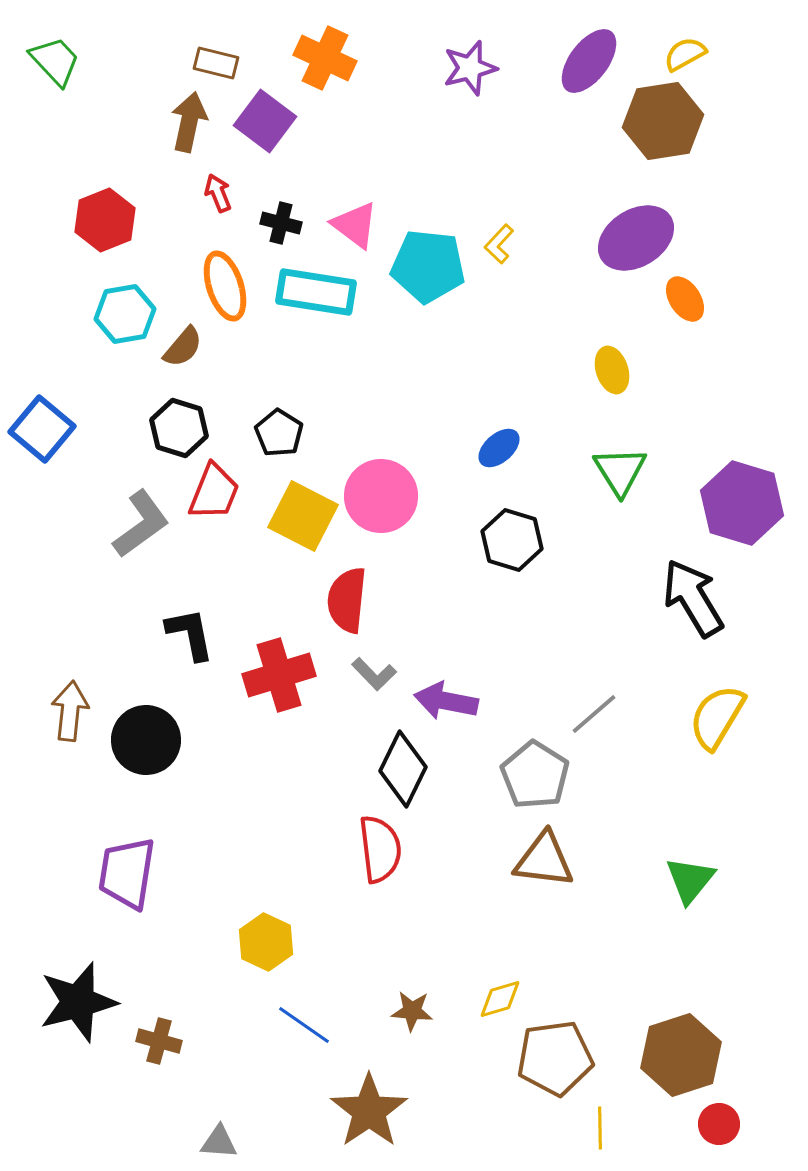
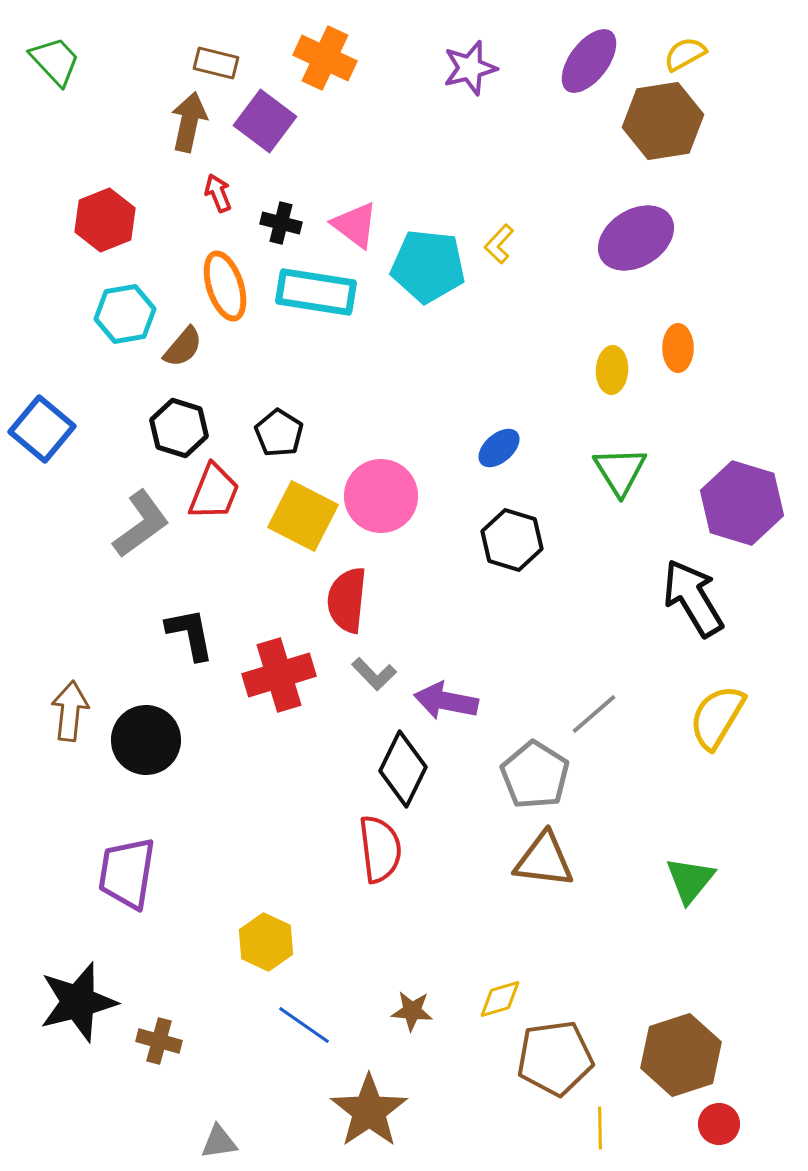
orange ellipse at (685, 299): moved 7 px left, 49 px down; rotated 33 degrees clockwise
yellow ellipse at (612, 370): rotated 21 degrees clockwise
gray triangle at (219, 1142): rotated 12 degrees counterclockwise
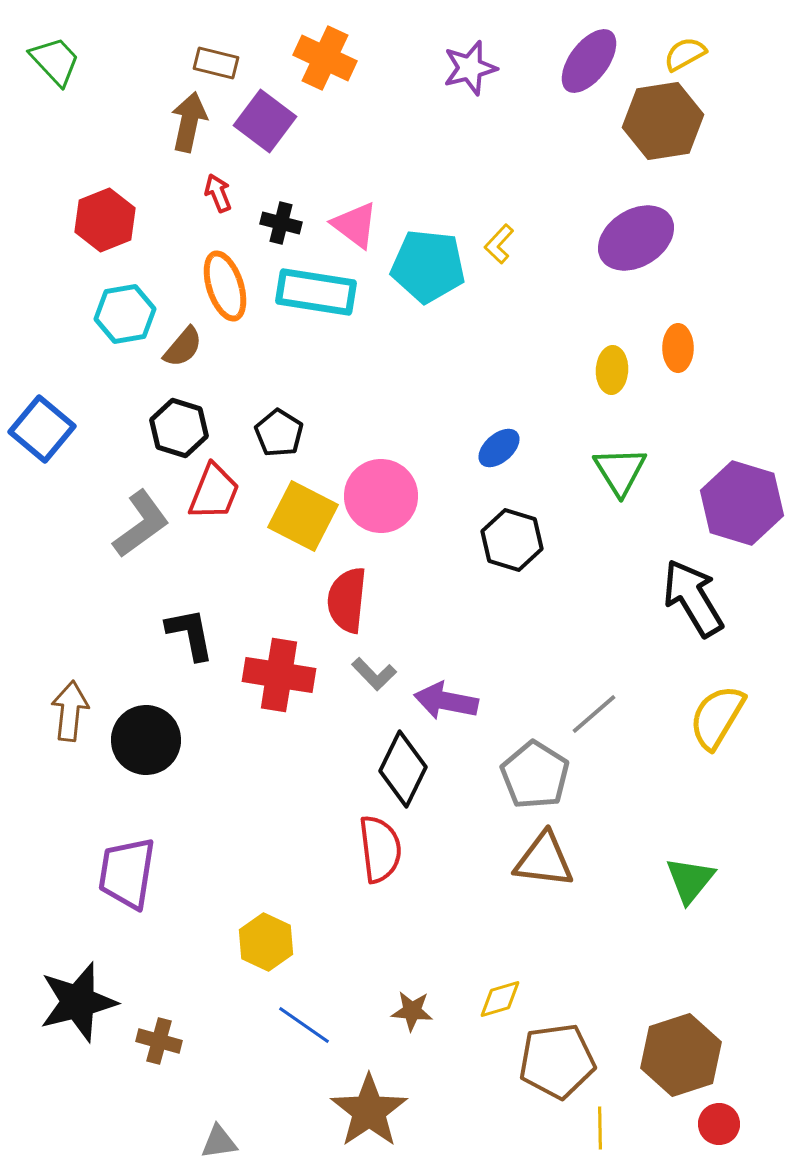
red cross at (279, 675): rotated 26 degrees clockwise
brown pentagon at (555, 1058): moved 2 px right, 3 px down
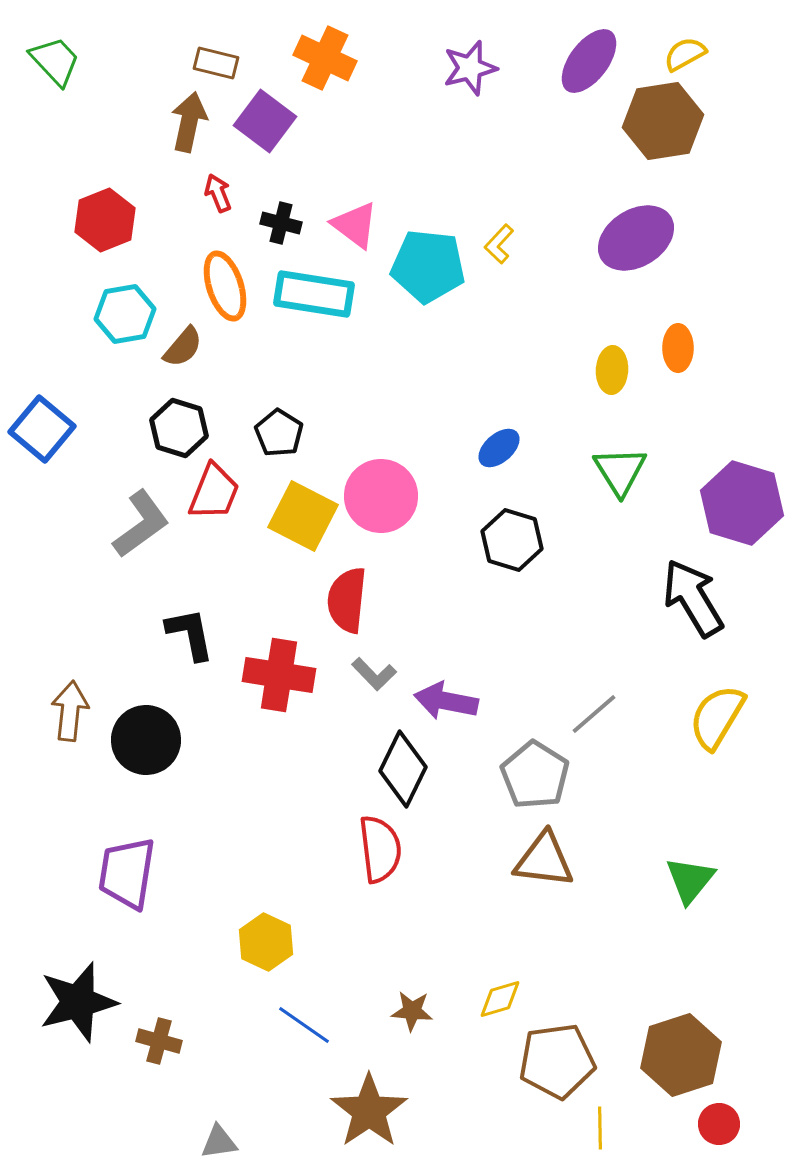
cyan rectangle at (316, 292): moved 2 px left, 2 px down
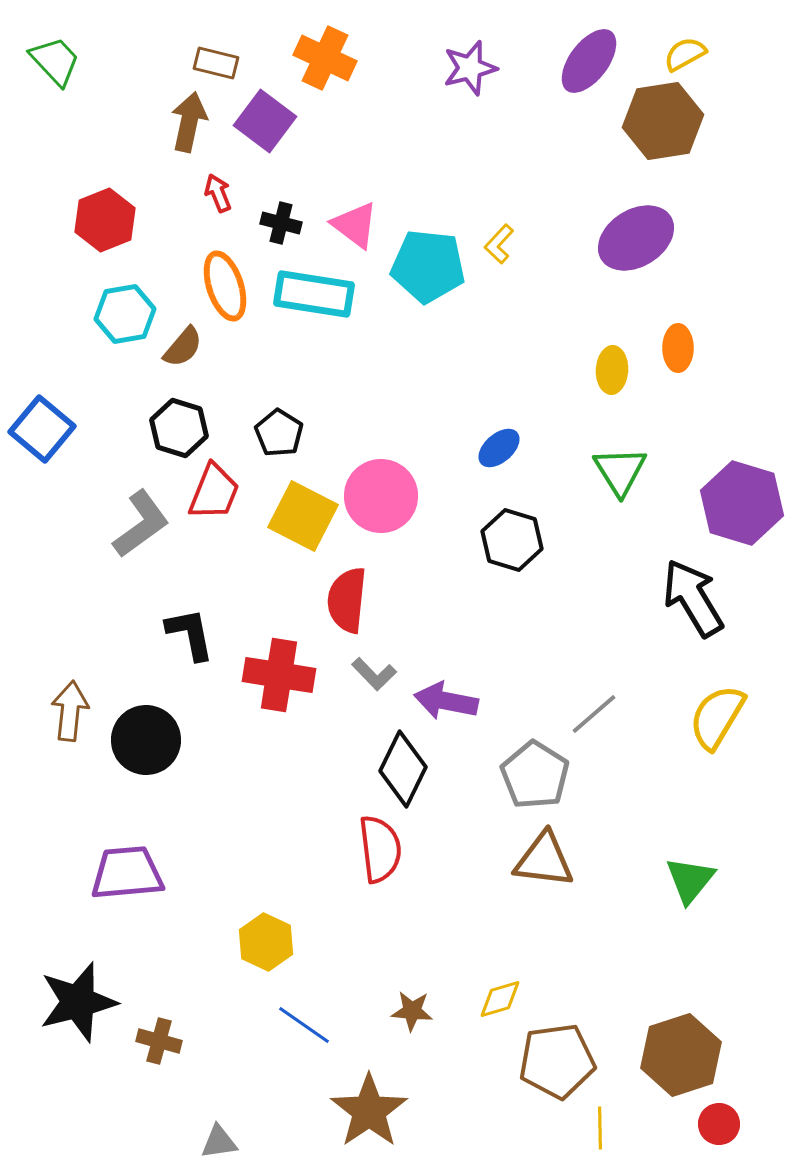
purple trapezoid at (127, 873): rotated 76 degrees clockwise
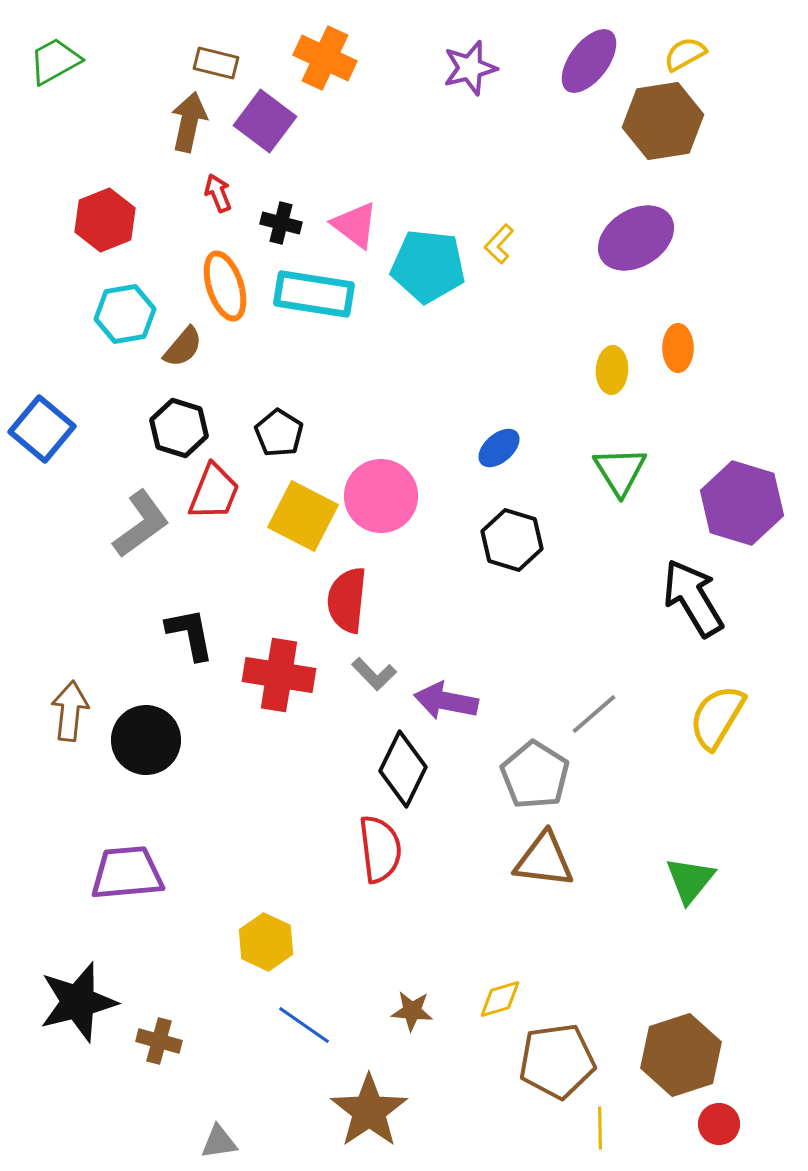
green trapezoid at (55, 61): rotated 76 degrees counterclockwise
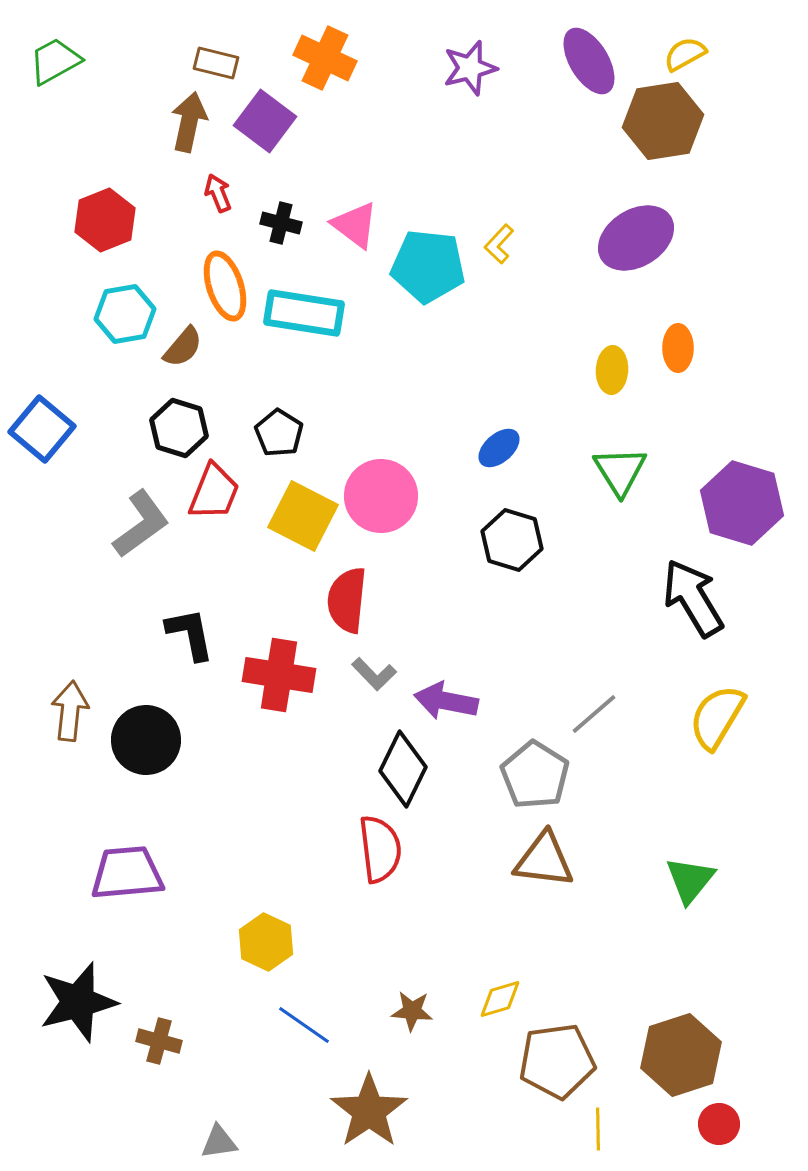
purple ellipse at (589, 61): rotated 68 degrees counterclockwise
cyan rectangle at (314, 294): moved 10 px left, 19 px down
yellow line at (600, 1128): moved 2 px left, 1 px down
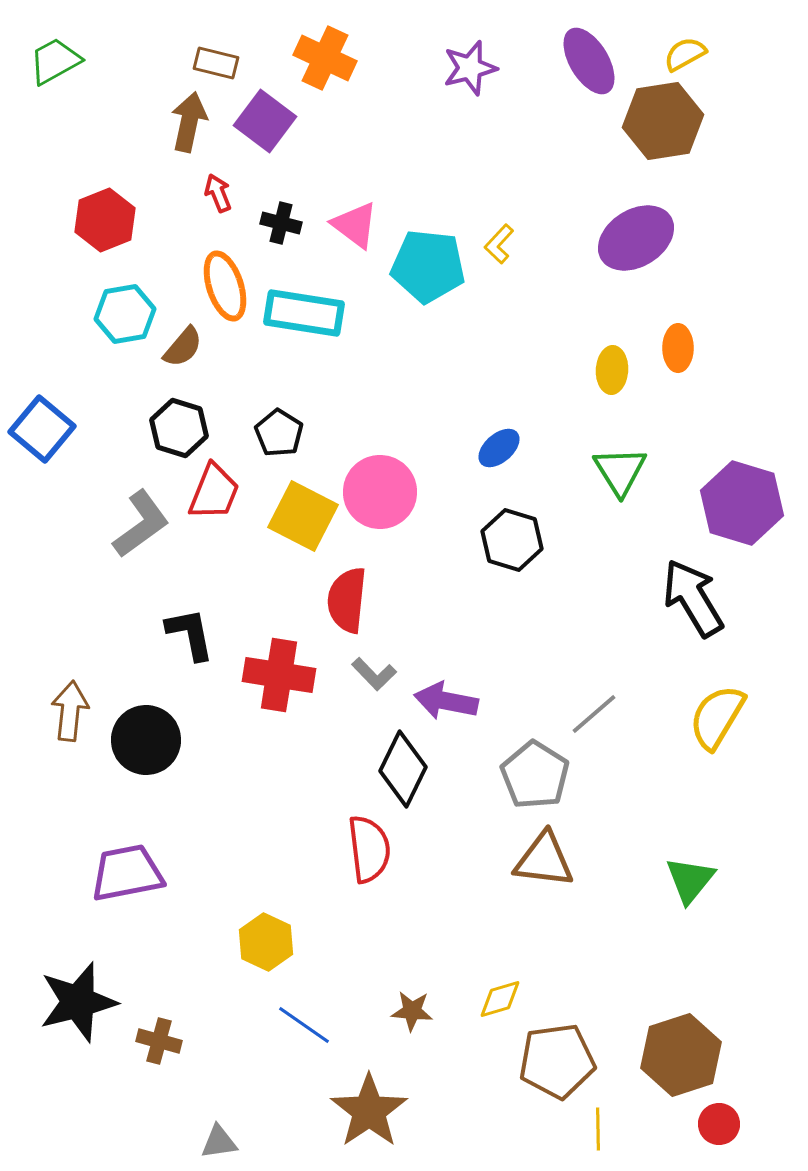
pink circle at (381, 496): moved 1 px left, 4 px up
red semicircle at (380, 849): moved 11 px left
purple trapezoid at (127, 873): rotated 6 degrees counterclockwise
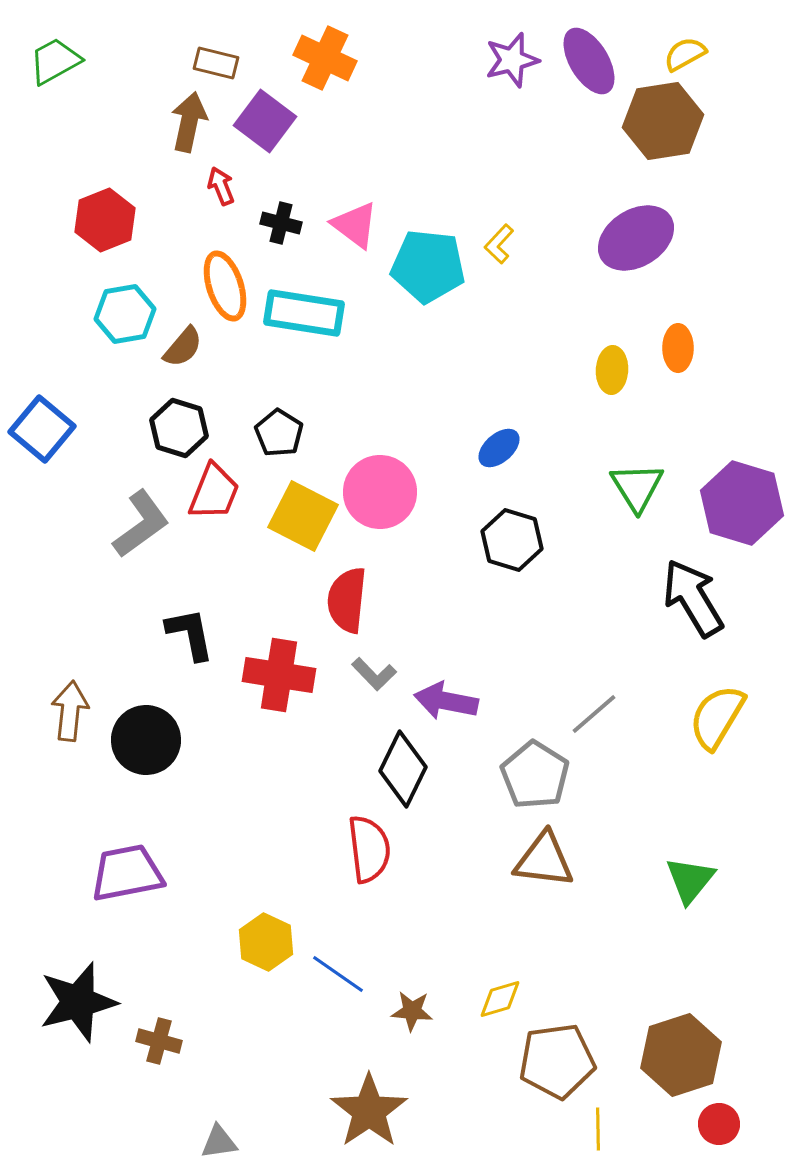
purple star at (470, 68): moved 42 px right, 8 px up
red arrow at (218, 193): moved 3 px right, 7 px up
green triangle at (620, 471): moved 17 px right, 16 px down
blue line at (304, 1025): moved 34 px right, 51 px up
